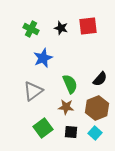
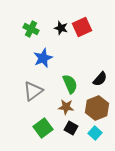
red square: moved 6 px left, 1 px down; rotated 18 degrees counterclockwise
black square: moved 4 px up; rotated 24 degrees clockwise
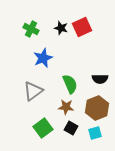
black semicircle: rotated 49 degrees clockwise
cyan square: rotated 32 degrees clockwise
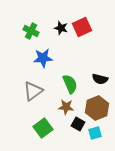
green cross: moved 2 px down
blue star: rotated 18 degrees clockwise
black semicircle: rotated 14 degrees clockwise
black square: moved 7 px right, 4 px up
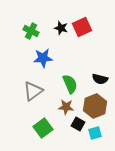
brown hexagon: moved 2 px left, 2 px up
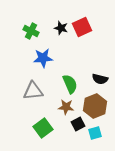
gray triangle: rotated 30 degrees clockwise
black square: rotated 32 degrees clockwise
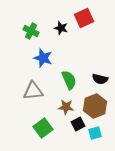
red square: moved 2 px right, 9 px up
blue star: rotated 24 degrees clockwise
green semicircle: moved 1 px left, 4 px up
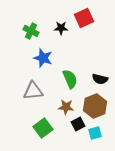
black star: rotated 16 degrees counterclockwise
green semicircle: moved 1 px right, 1 px up
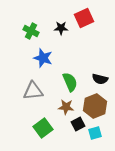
green semicircle: moved 3 px down
